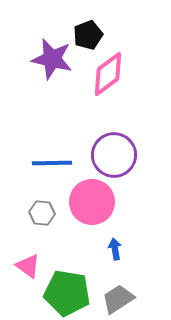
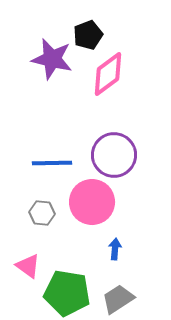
blue arrow: rotated 15 degrees clockwise
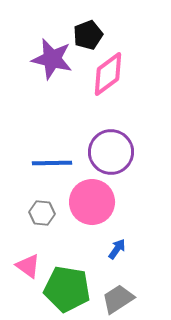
purple circle: moved 3 px left, 3 px up
blue arrow: moved 2 px right; rotated 30 degrees clockwise
green pentagon: moved 4 px up
